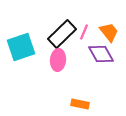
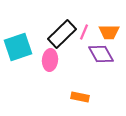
orange trapezoid: rotated 130 degrees clockwise
cyan square: moved 3 px left
pink ellipse: moved 8 px left
orange rectangle: moved 7 px up
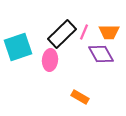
orange rectangle: rotated 18 degrees clockwise
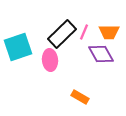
pink ellipse: rotated 10 degrees counterclockwise
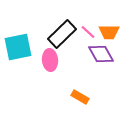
pink line: moved 4 px right; rotated 70 degrees counterclockwise
cyan square: rotated 8 degrees clockwise
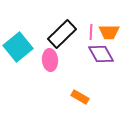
pink line: moved 3 px right; rotated 49 degrees clockwise
cyan square: rotated 28 degrees counterclockwise
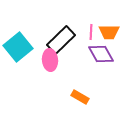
black rectangle: moved 1 px left, 6 px down
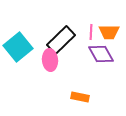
orange rectangle: rotated 18 degrees counterclockwise
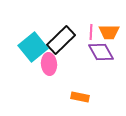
cyan square: moved 15 px right
purple diamond: moved 2 px up
pink ellipse: moved 1 px left, 4 px down
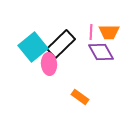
black rectangle: moved 4 px down
orange rectangle: rotated 24 degrees clockwise
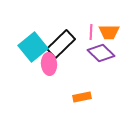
purple diamond: moved 1 px down; rotated 16 degrees counterclockwise
orange rectangle: moved 2 px right; rotated 48 degrees counterclockwise
